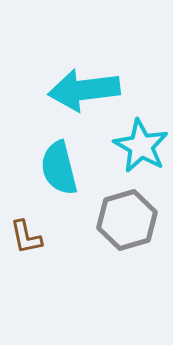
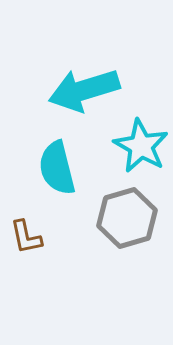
cyan arrow: rotated 10 degrees counterclockwise
cyan semicircle: moved 2 px left
gray hexagon: moved 2 px up
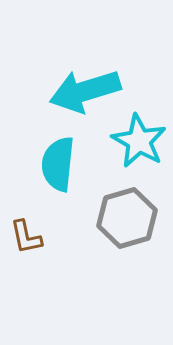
cyan arrow: moved 1 px right, 1 px down
cyan star: moved 2 px left, 5 px up
cyan semicircle: moved 1 px right, 4 px up; rotated 20 degrees clockwise
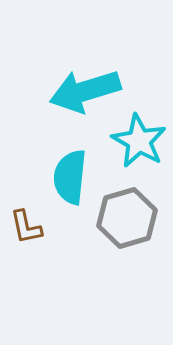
cyan semicircle: moved 12 px right, 13 px down
brown L-shape: moved 10 px up
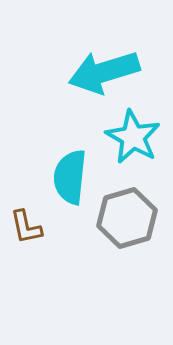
cyan arrow: moved 19 px right, 19 px up
cyan star: moved 6 px left, 4 px up
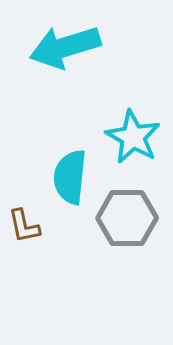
cyan arrow: moved 39 px left, 25 px up
gray hexagon: rotated 16 degrees clockwise
brown L-shape: moved 2 px left, 1 px up
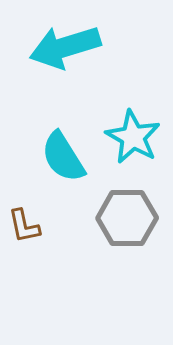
cyan semicircle: moved 7 px left, 20 px up; rotated 38 degrees counterclockwise
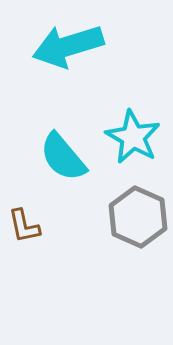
cyan arrow: moved 3 px right, 1 px up
cyan semicircle: rotated 8 degrees counterclockwise
gray hexagon: moved 11 px right, 1 px up; rotated 24 degrees clockwise
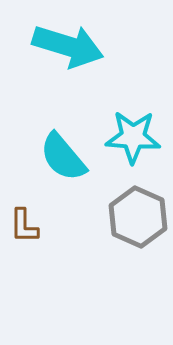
cyan arrow: rotated 146 degrees counterclockwise
cyan star: rotated 26 degrees counterclockwise
brown L-shape: rotated 12 degrees clockwise
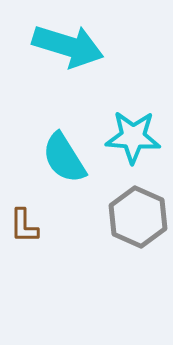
cyan semicircle: moved 1 px right, 1 px down; rotated 8 degrees clockwise
